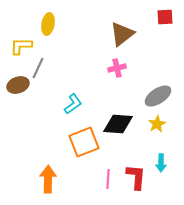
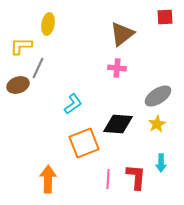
pink cross: rotated 18 degrees clockwise
orange square: moved 1 px down
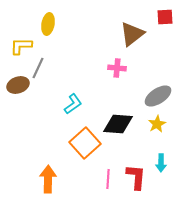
brown triangle: moved 10 px right
orange square: moved 1 px right; rotated 20 degrees counterclockwise
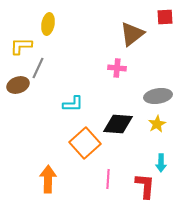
gray ellipse: rotated 24 degrees clockwise
cyan L-shape: rotated 35 degrees clockwise
red L-shape: moved 9 px right, 9 px down
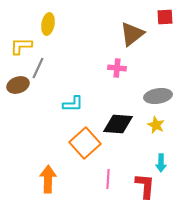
yellow star: moved 1 px left, 1 px down; rotated 18 degrees counterclockwise
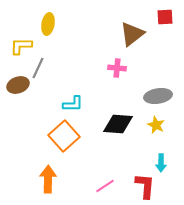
orange square: moved 21 px left, 7 px up
pink line: moved 3 px left, 7 px down; rotated 54 degrees clockwise
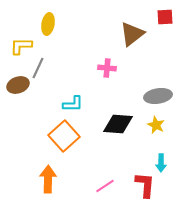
pink cross: moved 10 px left
red L-shape: moved 1 px up
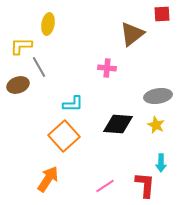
red square: moved 3 px left, 3 px up
gray line: moved 1 px right, 1 px up; rotated 55 degrees counterclockwise
orange arrow: rotated 32 degrees clockwise
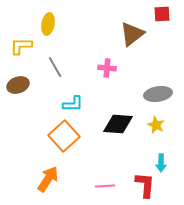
gray line: moved 16 px right
gray ellipse: moved 2 px up
pink line: rotated 30 degrees clockwise
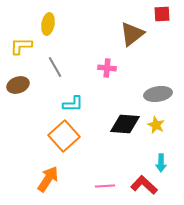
black diamond: moved 7 px right
red L-shape: moved 1 px left; rotated 52 degrees counterclockwise
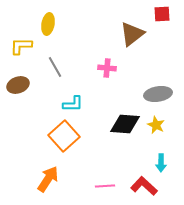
red L-shape: moved 1 px down
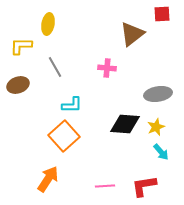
cyan L-shape: moved 1 px left, 1 px down
yellow star: moved 2 px down; rotated 24 degrees clockwise
cyan arrow: moved 11 px up; rotated 42 degrees counterclockwise
red L-shape: rotated 52 degrees counterclockwise
